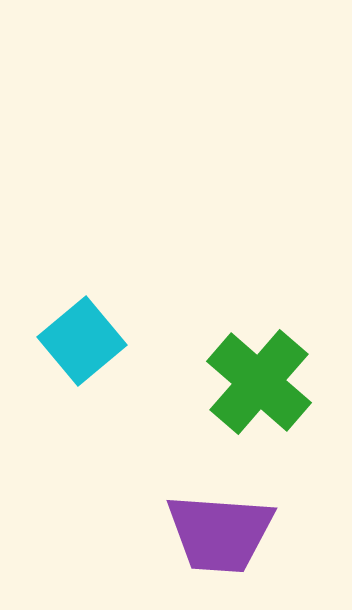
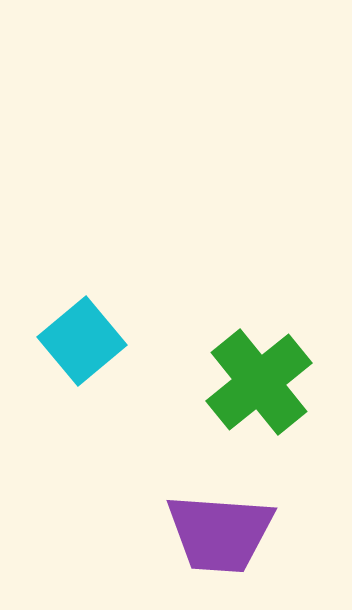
green cross: rotated 10 degrees clockwise
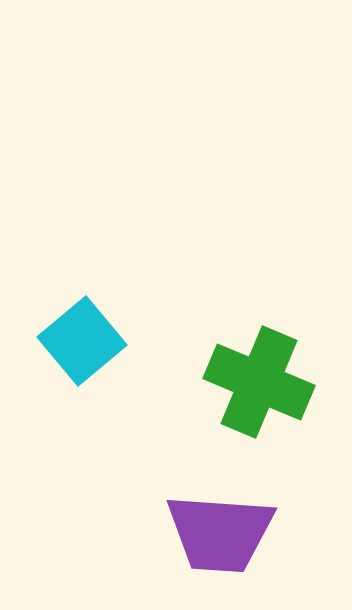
green cross: rotated 28 degrees counterclockwise
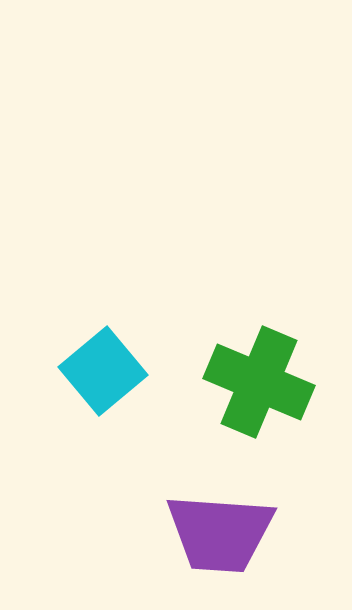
cyan square: moved 21 px right, 30 px down
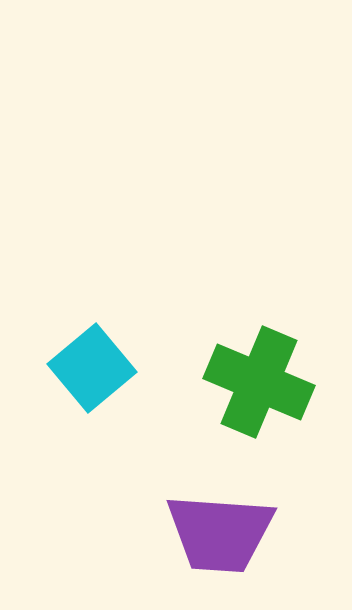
cyan square: moved 11 px left, 3 px up
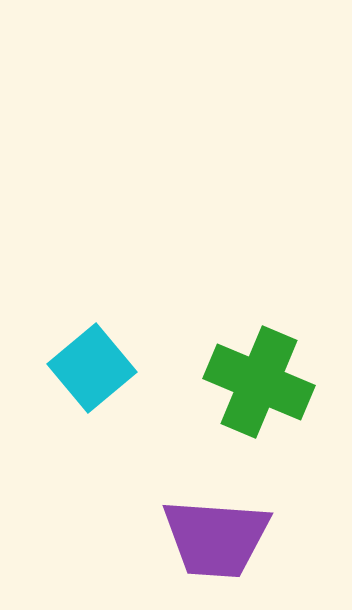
purple trapezoid: moved 4 px left, 5 px down
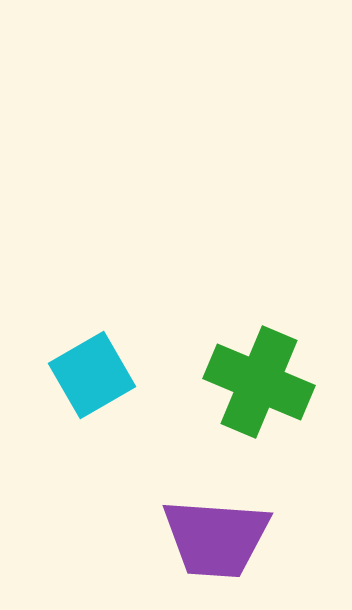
cyan square: moved 7 px down; rotated 10 degrees clockwise
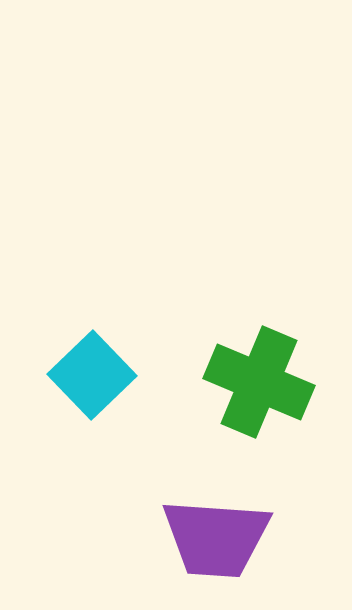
cyan square: rotated 14 degrees counterclockwise
